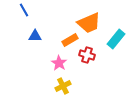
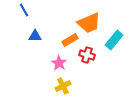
cyan rectangle: moved 2 px left, 1 px down
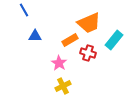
red cross: moved 1 px right, 2 px up
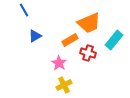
blue triangle: rotated 32 degrees counterclockwise
yellow cross: moved 1 px right, 1 px up
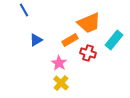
blue triangle: moved 1 px right, 4 px down
yellow cross: moved 3 px left, 2 px up; rotated 21 degrees counterclockwise
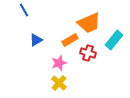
pink star: rotated 21 degrees clockwise
yellow cross: moved 2 px left
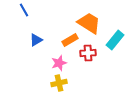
orange trapezoid: rotated 125 degrees counterclockwise
cyan rectangle: moved 1 px right
red cross: rotated 21 degrees counterclockwise
yellow cross: rotated 35 degrees clockwise
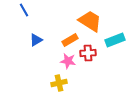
orange trapezoid: moved 1 px right, 2 px up
cyan rectangle: rotated 30 degrees clockwise
pink star: moved 9 px right, 2 px up; rotated 28 degrees clockwise
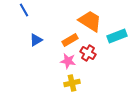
cyan rectangle: moved 2 px right, 4 px up
red cross: rotated 35 degrees clockwise
yellow cross: moved 13 px right
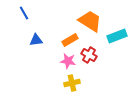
blue line: moved 3 px down
blue triangle: rotated 24 degrees clockwise
red cross: moved 1 px right, 2 px down
